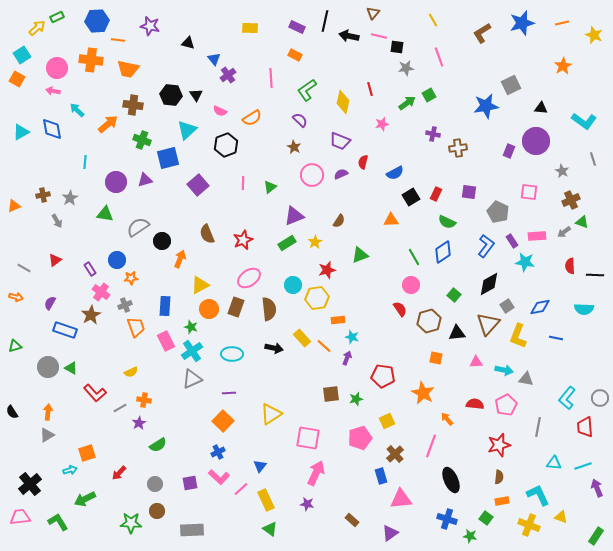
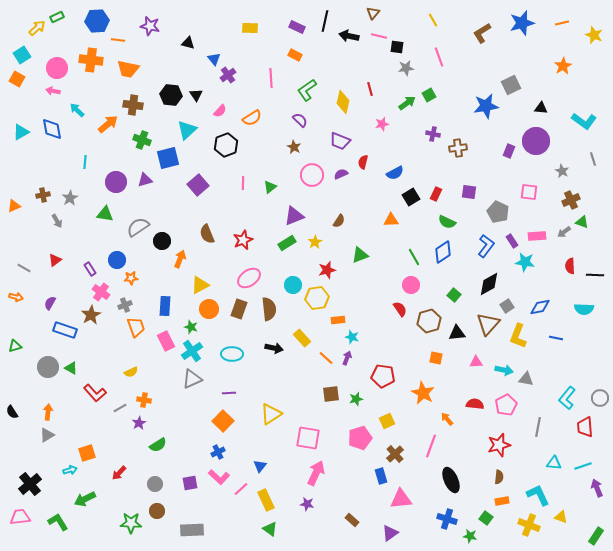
pink semicircle at (220, 111): rotated 72 degrees counterclockwise
brown rectangle at (236, 307): moved 3 px right, 2 px down
orange line at (324, 346): moved 2 px right, 12 px down
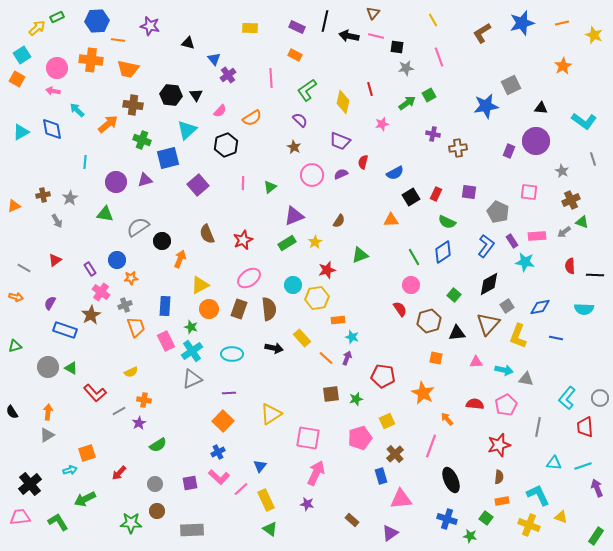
pink line at (379, 36): moved 3 px left
gray line at (120, 408): moved 1 px left, 3 px down
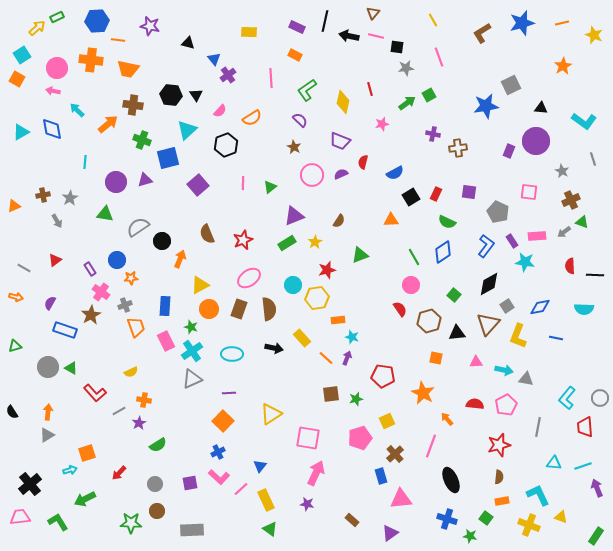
yellow rectangle at (250, 28): moved 1 px left, 4 px down
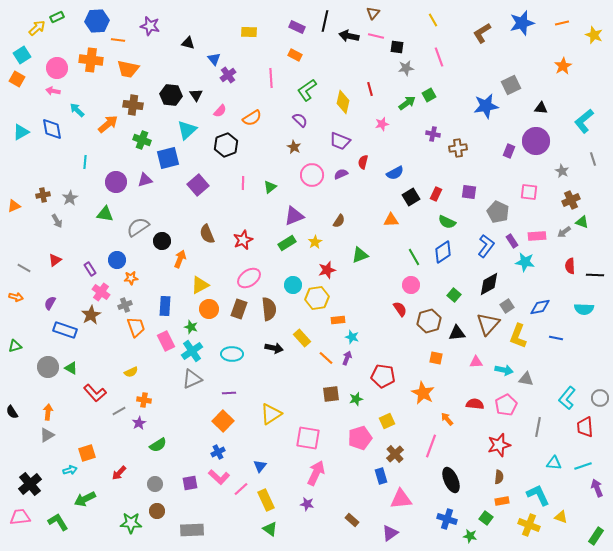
cyan L-shape at (584, 121): rotated 105 degrees clockwise
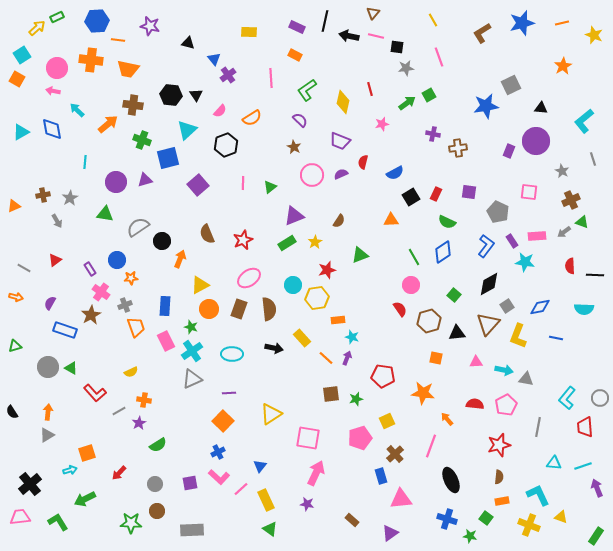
orange star at (423, 393): rotated 20 degrees counterclockwise
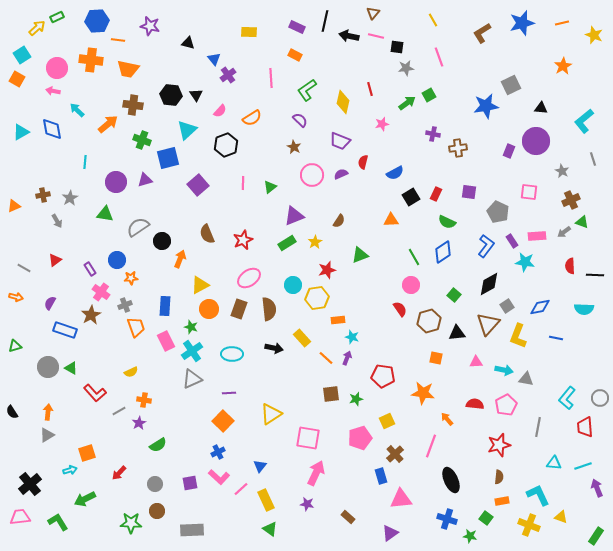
brown rectangle at (352, 520): moved 4 px left, 3 px up
